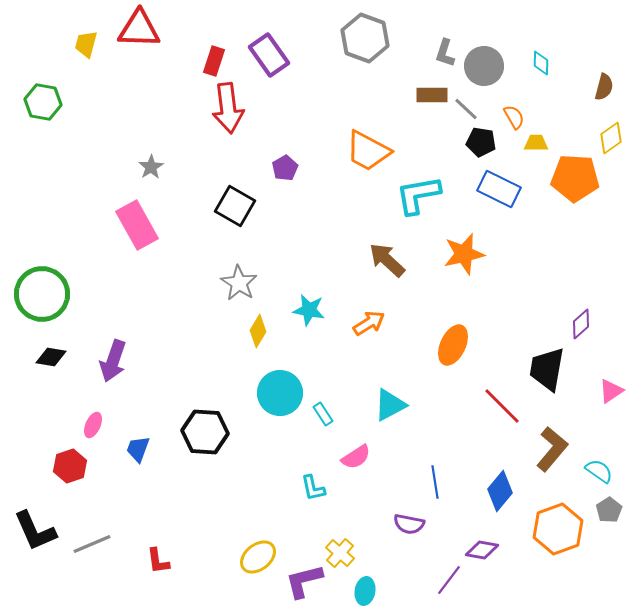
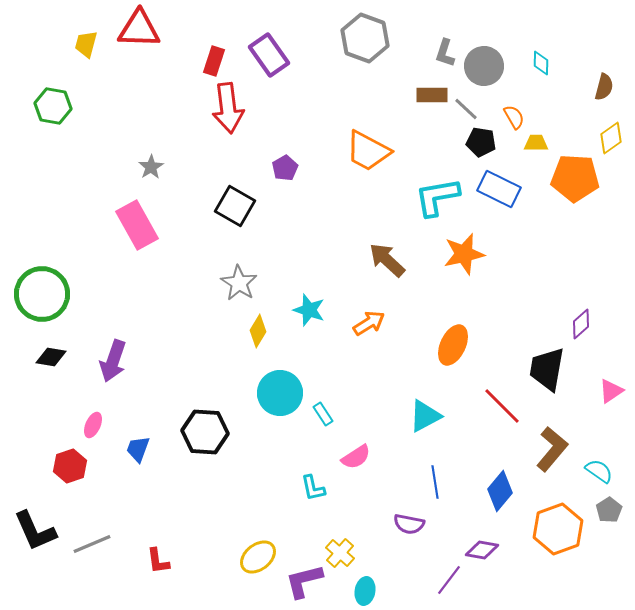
green hexagon at (43, 102): moved 10 px right, 4 px down
cyan L-shape at (418, 195): moved 19 px right, 2 px down
cyan star at (309, 310): rotated 8 degrees clockwise
cyan triangle at (390, 405): moved 35 px right, 11 px down
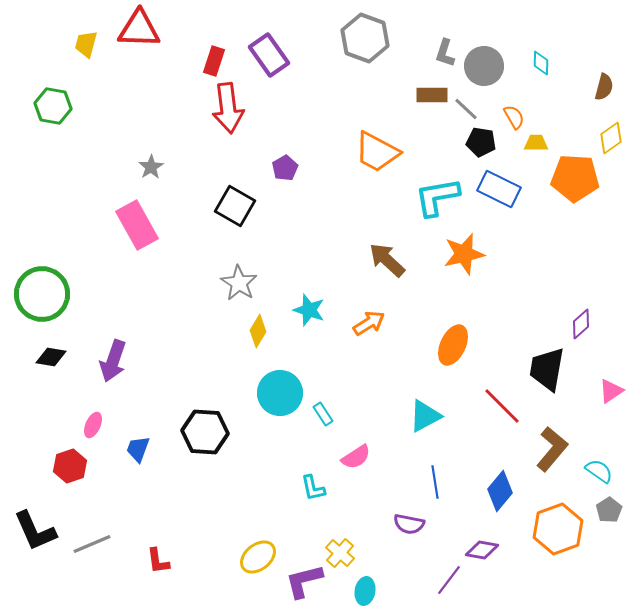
orange trapezoid at (368, 151): moved 9 px right, 1 px down
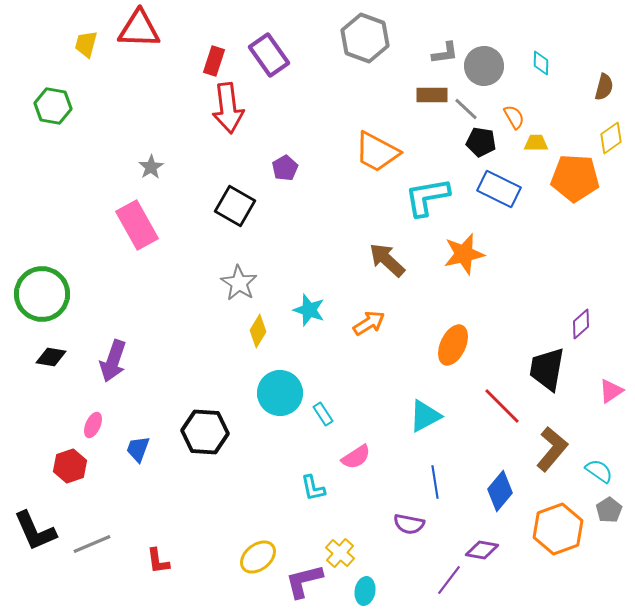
gray L-shape at (445, 53): rotated 116 degrees counterclockwise
cyan L-shape at (437, 197): moved 10 px left
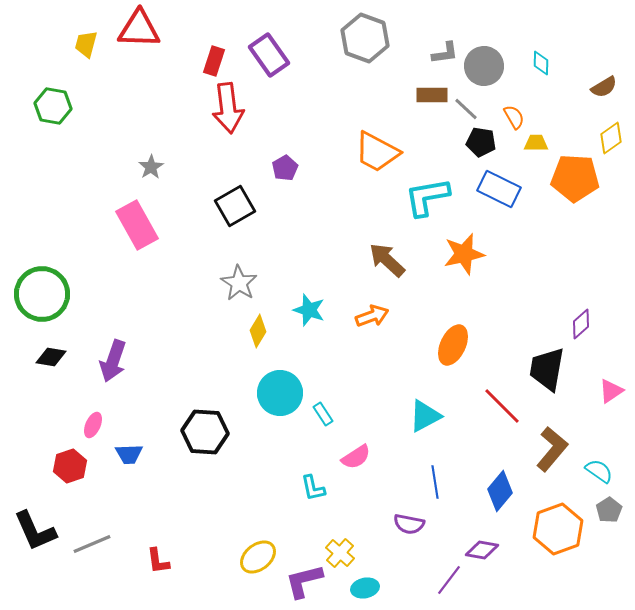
brown semicircle at (604, 87): rotated 44 degrees clockwise
black square at (235, 206): rotated 30 degrees clockwise
orange arrow at (369, 323): moved 3 px right, 7 px up; rotated 12 degrees clockwise
blue trapezoid at (138, 449): moved 9 px left, 5 px down; rotated 112 degrees counterclockwise
cyan ellipse at (365, 591): moved 3 px up; rotated 68 degrees clockwise
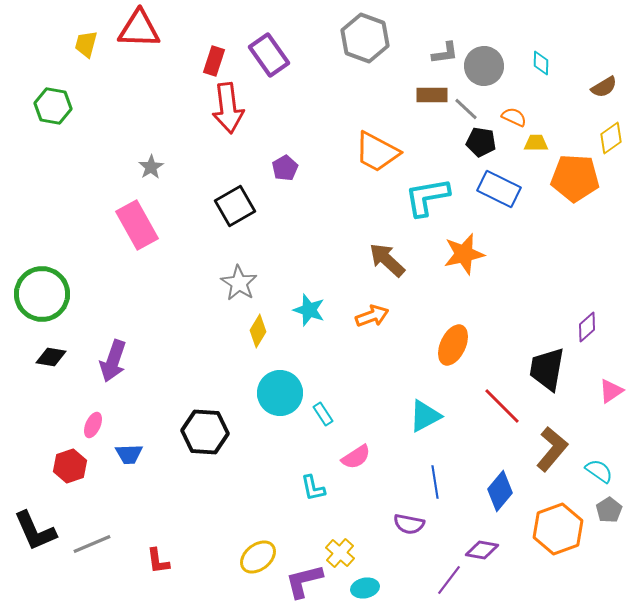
orange semicircle at (514, 117): rotated 35 degrees counterclockwise
purple diamond at (581, 324): moved 6 px right, 3 px down
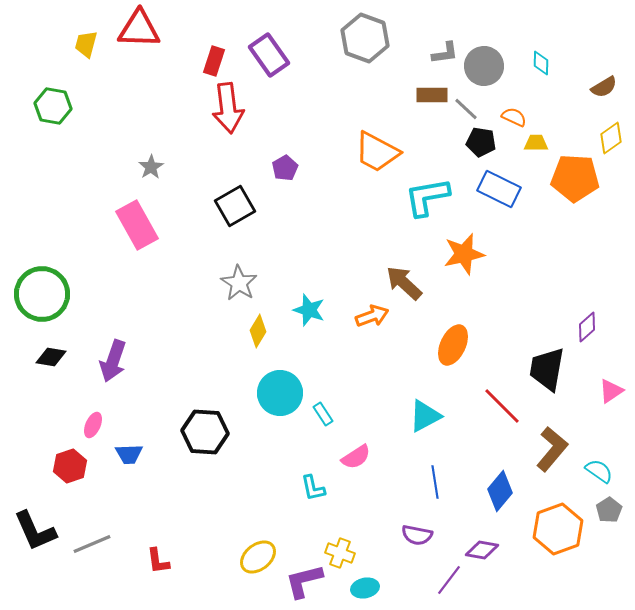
brown arrow at (387, 260): moved 17 px right, 23 px down
purple semicircle at (409, 524): moved 8 px right, 11 px down
yellow cross at (340, 553): rotated 20 degrees counterclockwise
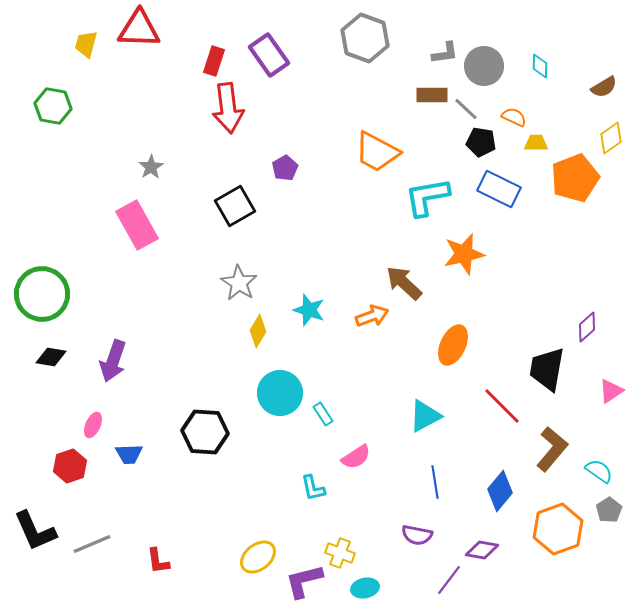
cyan diamond at (541, 63): moved 1 px left, 3 px down
orange pentagon at (575, 178): rotated 24 degrees counterclockwise
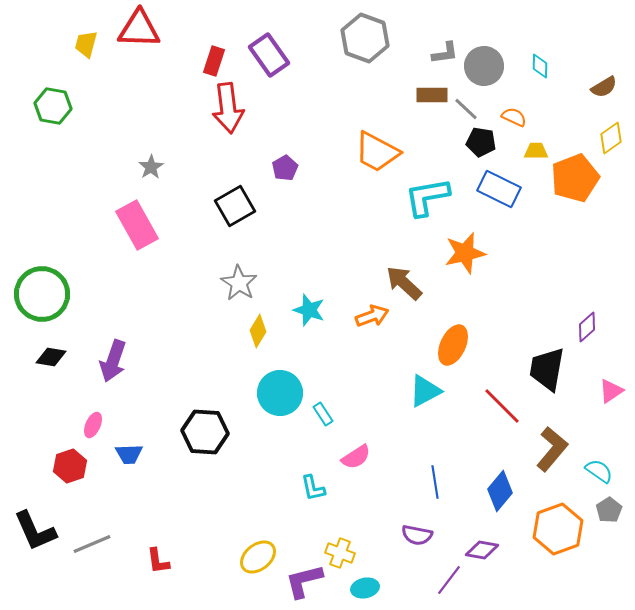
yellow trapezoid at (536, 143): moved 8 px down
orange star at (464, 254): moved 1 px right, 1 px up
cyan triangle at (425, 416): moved 25 px up
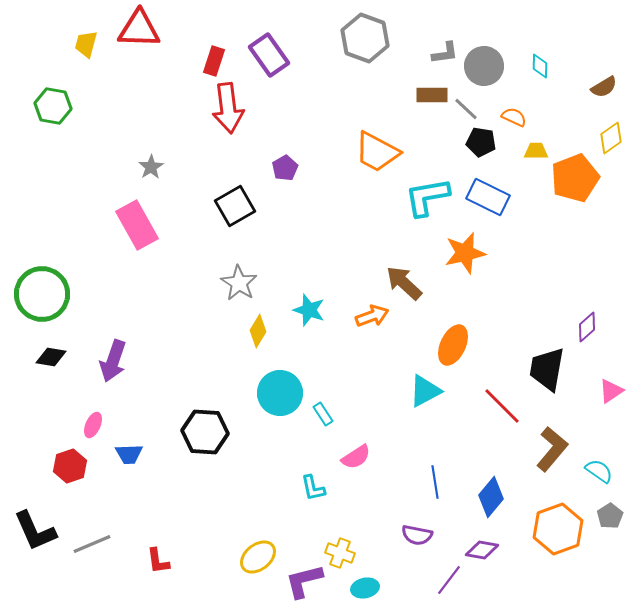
blue rectangle at (499, 189): moved 11 px left, 8 px down
blue diamond at (500, 491): moved 9 px left, 6 px down
gray pentagon at (609, 510): moved 1 px right, 6 px down
